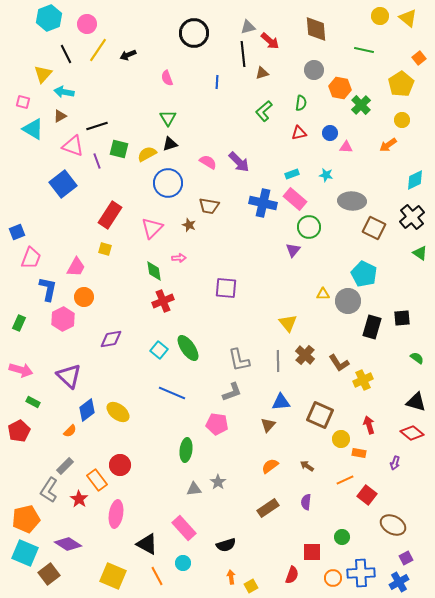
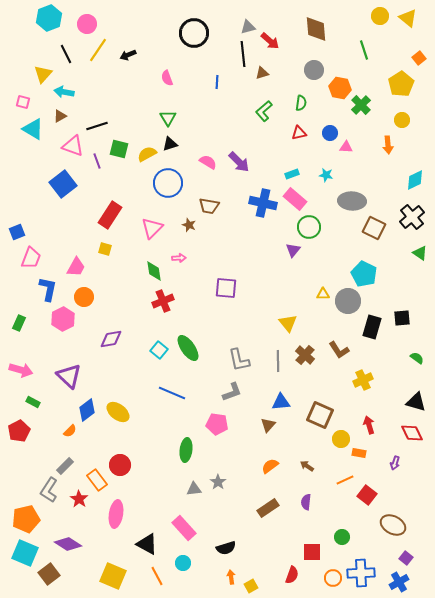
green line at (364, 50): rotated 60 degrees clockwise
orange arrow at (388, 145): rotated 60 degrees counterclockwise
brown L-shape at (339, 363): moved 13 px up
red diamond at (412, 433): rotated 25 degrees clockwise
black semicircle at (226, 545): moved 3 px down
purple square at (406, 558): rotated 24 degrees counterclockwise
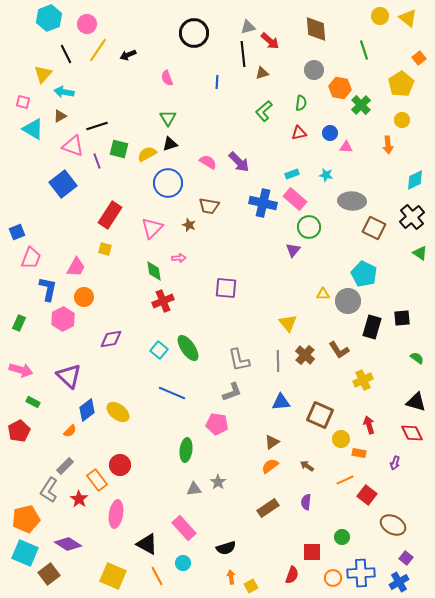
brown triangle at (268, 425): moved 4 px right, 17 px down; rotated 14 degrees clockwise
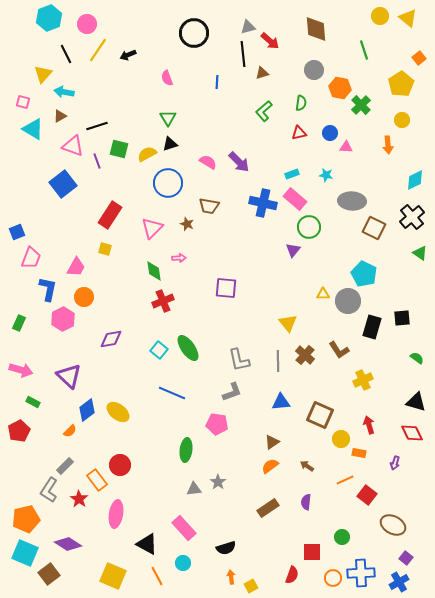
brown star at (189, 225): moved 2 px left, 1 px up
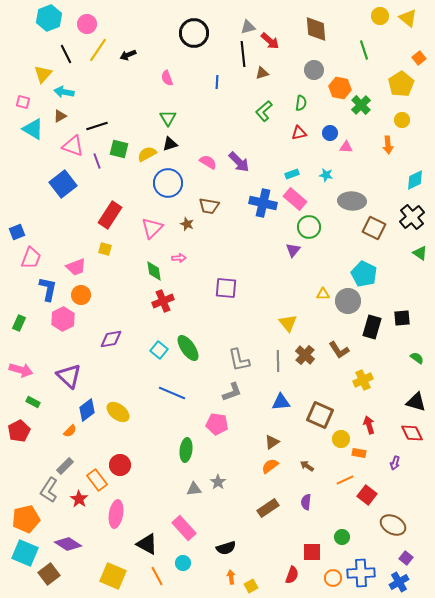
pink trapezoid at (76, 267): rotated 40 degrees clockwise
orange circle at (84, 297): moved 3 px left, 2 px up
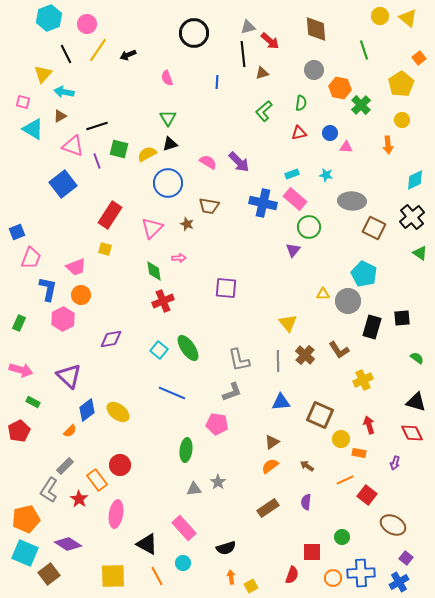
yellow square at (113, 576): rotated 24 degrees counterclockwise
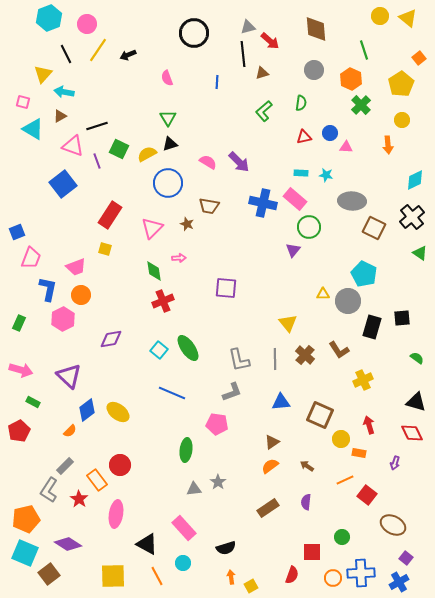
orange hexagon at (340, 88): moved 11 px right, 9 px up; rotated 15 degrees clockwise
red triangle at (299, 133): moved 5 px right, 4 px down
green square at (119, 149): rotated 12 degrees clockwise
cyan rectangle at (292, 174): moved 9 px right, 1 px up; rotated 24 degrees clockwise
gray line at (278, 361): moved 3 px left, 2 px up
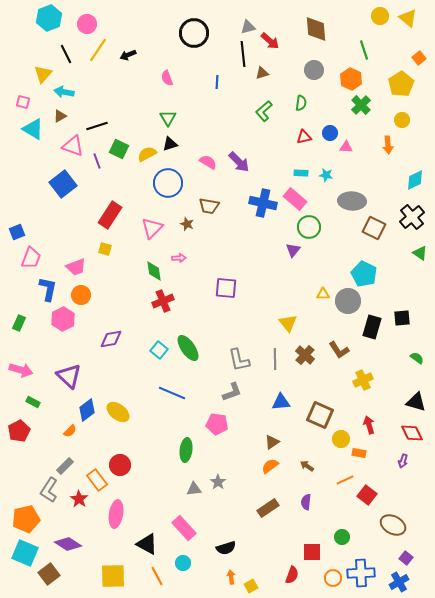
purple arrow at (395, 463): moved 8 px right, 2 px up
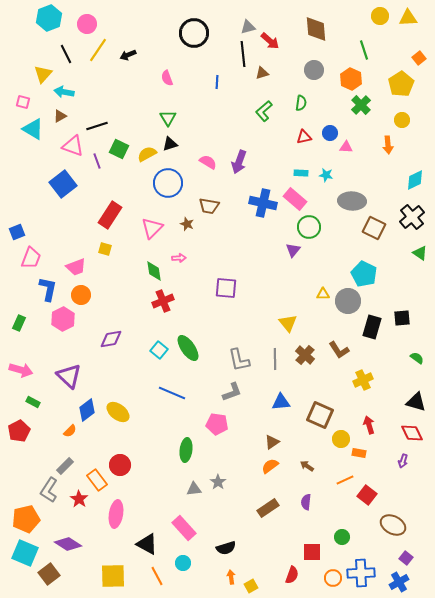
yellow triangle at (408, 18): rotated 42 degrees counterclockwise
purple arrow at (239, 162): rotated 65 degrees clockwise
